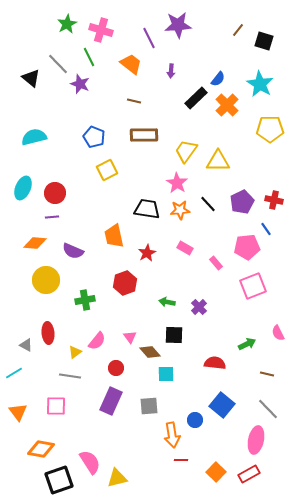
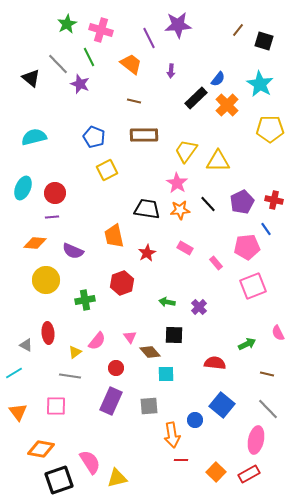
red hexagon at (125, 283): moved 3 px left
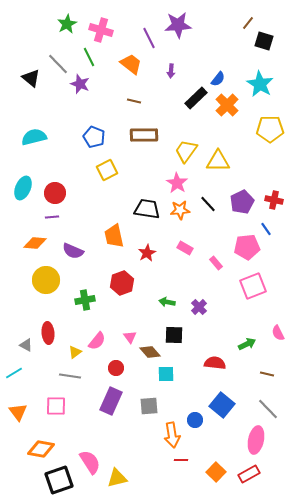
brown line at (238, 30): moved 10 px right, 7 px up
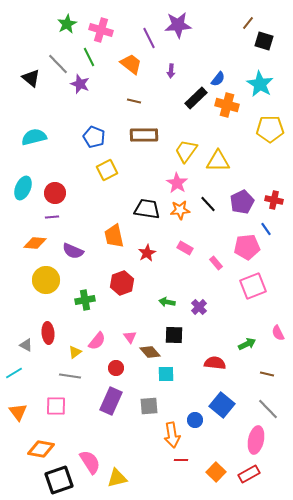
orange cross at (227, 105): rotated 30 degrees counterclockwise
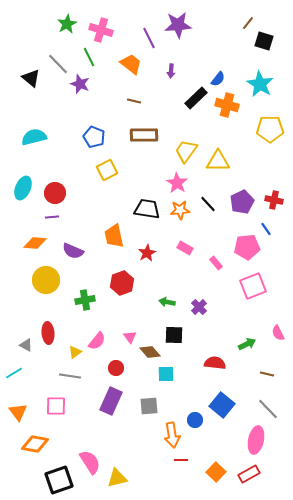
orange diamond at (41, 449): moved 6 px left, 5 px up
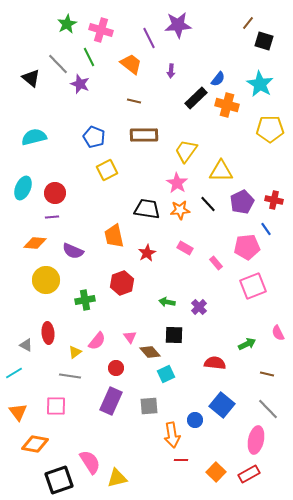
yellow triangle at (218, 161): moved 3 px right, 10 px down
cyan square at (166, 374): rotated 24 degrees counterclockwise
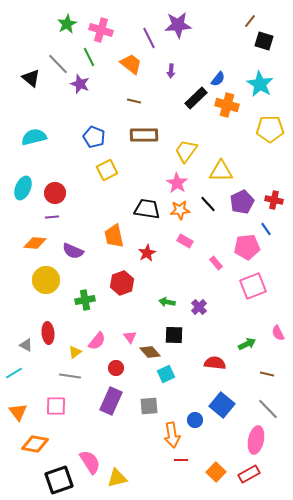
brown line at (248, 23): moved 2 px right, 2 px up
pink rectangle at (185, 248): moved 7 px up
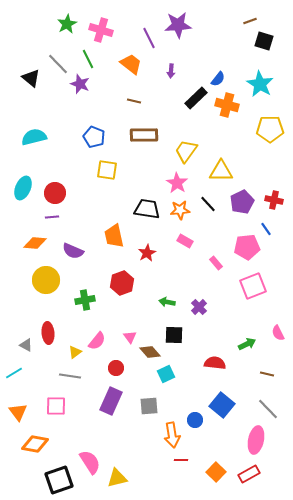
brown line at (250, 21): rotated 32 degrees clockwise
green line at (89, 57): moved 1 px left, 2 px down
yellow square at (107, 170): rotated 35 degrees clockwise
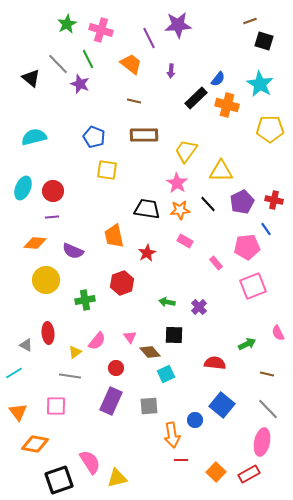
red circle at (55, 193): moved 2 px left, 2 px up
pink ellipse at (256, 440): moved 6 px right, 2 px down
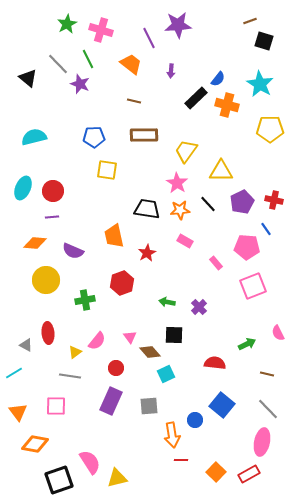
black triangle at (31, 78): moved 3 px left
blue pentagon at (94, 137): rotated 25 degrees counterclockwise
pink pentagon at (247, 247): rotated 10 degrees clockwise
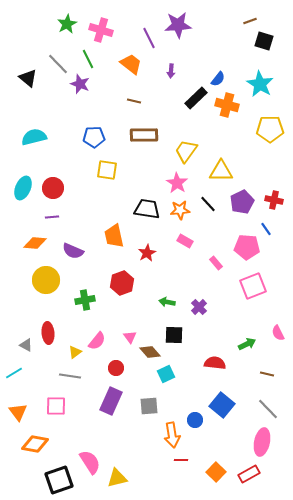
red circle at (53, 191): moved 3 px up
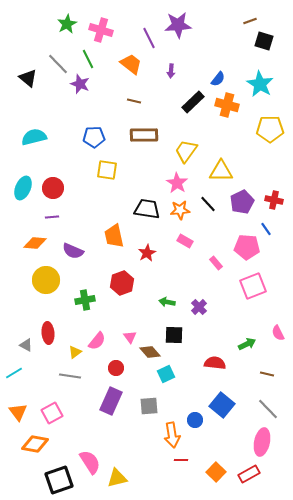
black rectangle at (196, 98): moved 3 px left, 4 px down
pink square at (56, 406): moved 4 px left, 7 px down; rotated 30 degrees counterclockwise
